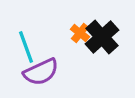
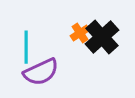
orange cross: rotated 18 degrees clockwise
cyan line: rotated 20 degrees clockwise
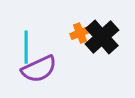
orange cross: rotated 12 degrees clockwise
purple semicircle: moved 2 px left, 3 px up
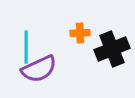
orange cross: rotated 18 degrees clockwise
black cross: moved 10 px right, 12 px down; rotated 20 degrees clockwise
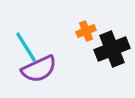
orange cross: moved 6 px right, 2 px up; rotated 18 degrees counterclockwise
cyan line: rotated 32 degrees counterclockwise
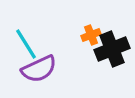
orange cross: moved 5 px right, 4 px down
cyan line: moved 3 px up
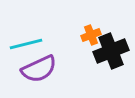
cyan line: rotated 72 degrees counterclockwise
black cross: moved 1 px left, 2 px down
